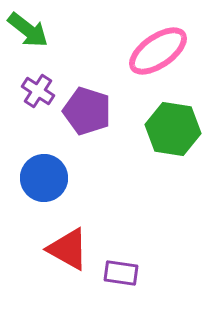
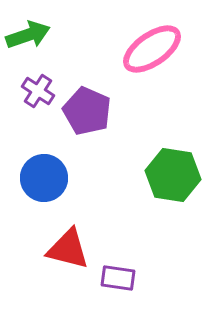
green arrow: moved 5 px down; rotated 57 degrees counterclockwise
pink ellipse: moved 6 px left, 2 px up
purple pentagon: rotated 6 degrees clockwise
green hexagon: moved 46 px down
red triangle: rotated 15 degrees counterclockwise
purple rectangle: moved 3 px left, 5 px down
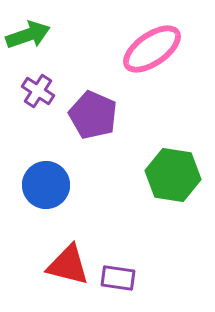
purple pentagon: moved 6 px right, 4 px down
blue circle: moved 2 px right, 7 px down
red triangle: moved 16 px down
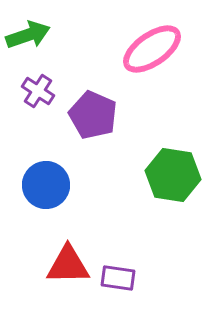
red triangle: rotated 15 degrees counterclockwise
